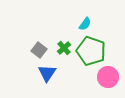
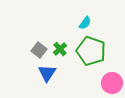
cyan semicircle: moved 1 px up
green cross: moved 4 px left, 1 px down
pink circle: moved 4 px right, 6 px down
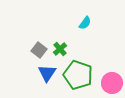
green pentagon: moved 13 px left, 24 px down
